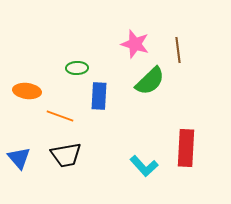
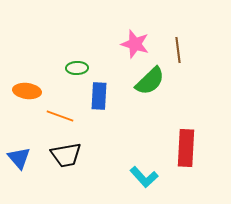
cyan L-shape: moved 11 px down
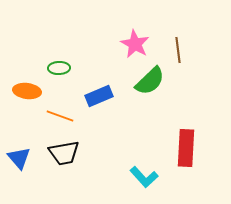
pink star: rotated 12 degrees clockwise
green ellipse: moved 18 px left
blue rectangle: rotated 64 degrees clockwise
black trapezoid: moved 2 px left, 2 px up
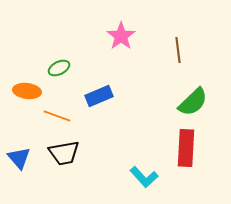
pink star: moved 14 px left, 8 px up; rotated 8 degrees clockwise
green ellipse: rotated 25 degrees counterclockwise
green semicircle: moved 43 px right, 21 px down
orange line: moved 3 px left
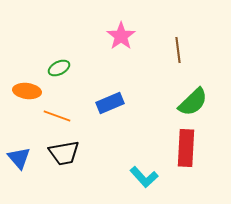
blue rectangle: moved 11 px right, 7 px down
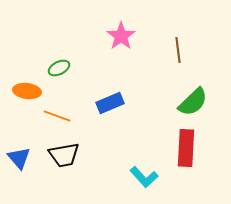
black trapezoid: moved 2 px down
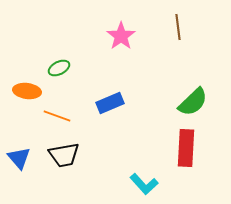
brown line: moved 23 px up
cyan L-shape: moved 7 px down
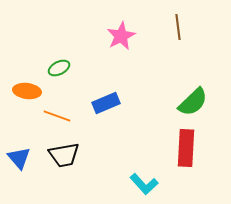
pink star: rotated 8 degrees clockwise
blue rectangle: moved 4 px left
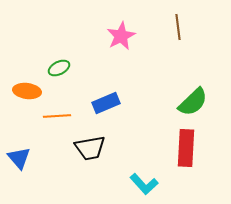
orange line: rotated 24 degrees counterclockwise
black trapezoid: moved 26 px right, 7 px up
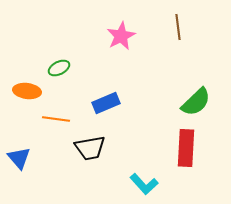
green semicircle: moved 3 px right
orange line: moved 1 px left, 3 px down; rotated 12 degrees clockwise
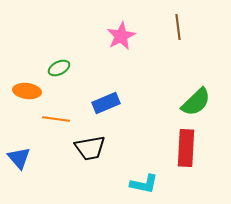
cyan L-shape: rotated 36 degrees counterclockwise
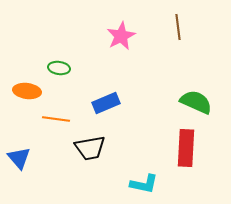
green ellipse: rotated 35 degrees clockwise
green semicircle: rotated 112 degrees counterclockwise
